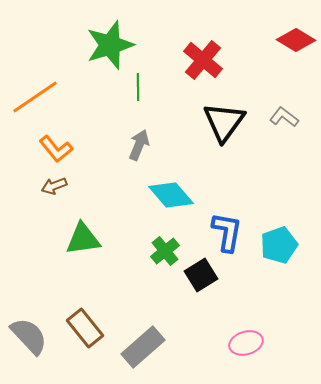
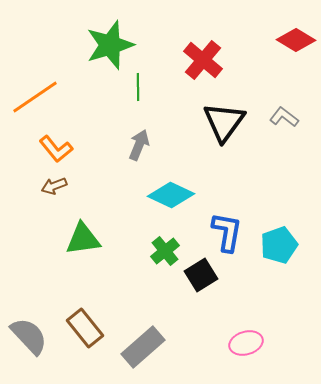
cyan diamond: rotated 24 degrees counterclockwise
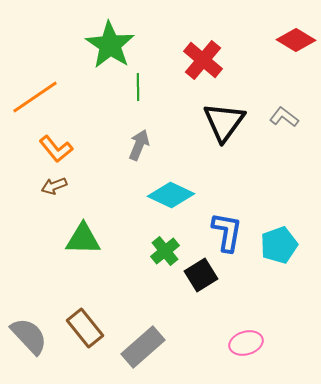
green star: rotated 21 degrees counterclockwise
green triangle: rotated 9 degrees clockwise
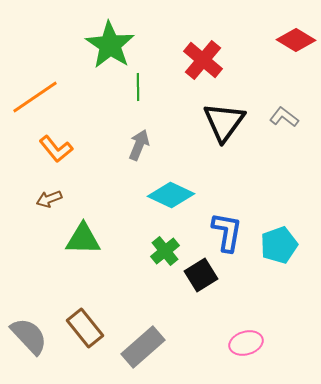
brown arrow: moved 5 px left, 13 px down
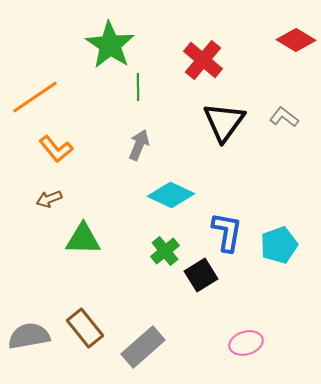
gray semicircle: rotated 57 degrees counterclockwise
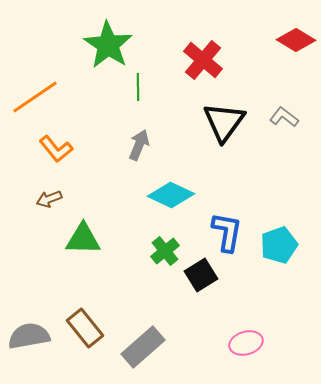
green star: moved 2 px left
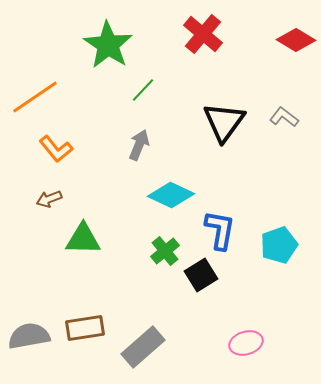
red cross: moved 26 px up
green line: moved 5 px right, 3 px down; rotated 44 degrees clockwise
blue L-shape: moved 7 px left, 2 px up
brown rectangle: rotated 60 degrees counterclockwise
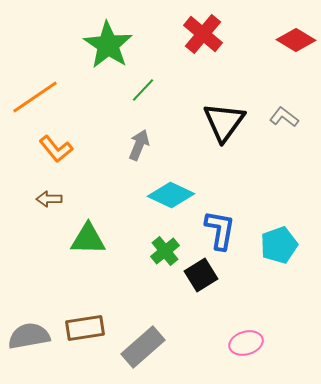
brown arrow: rotated 20 degrees clockwise
green triangle: moved 5 px right
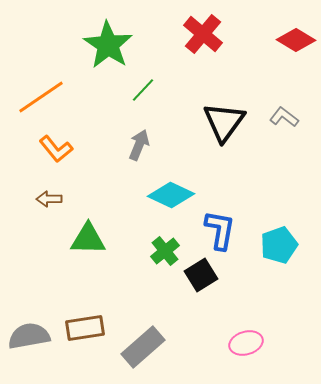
orange line: moved 6 px right
